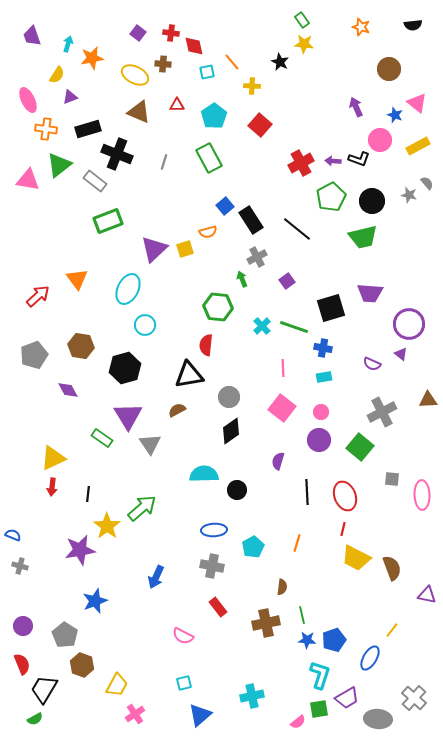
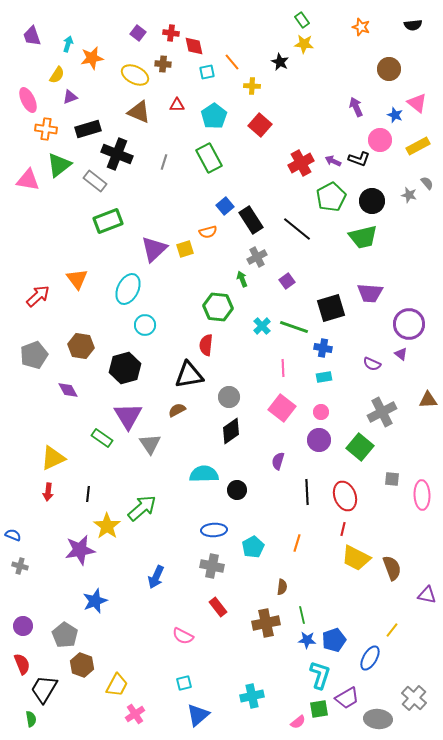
purple arrow at (333, 161): rotated 21 degrees clockwise
red arrow at (52, 487): moved 4 px left, 5 px down
blue triangle at (200, 715): moved 2 px left
green semicircle at (35, 719): moved 4 px left; rotated 70 degrees counterclockwise
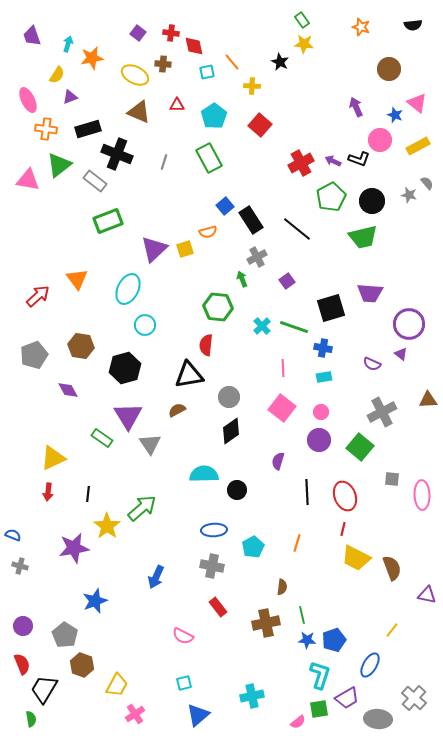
purple star at (80, 550): moved 6 px left, 2 px up
blue ellipse at (370, 658): moved 7 px down
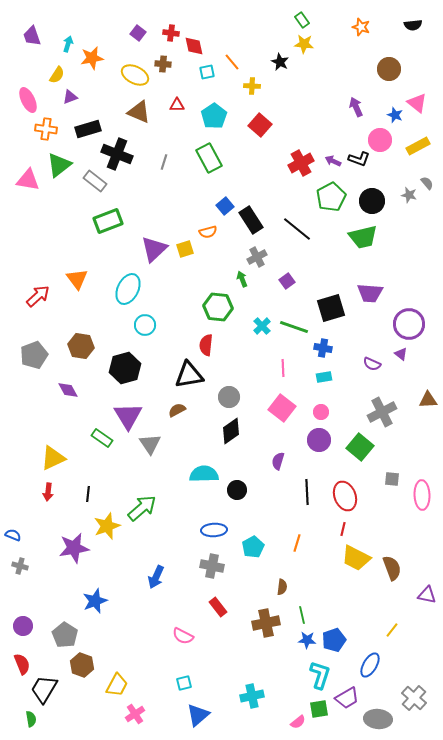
yellow star at (107, 526): rotated 16 degrees clockwise
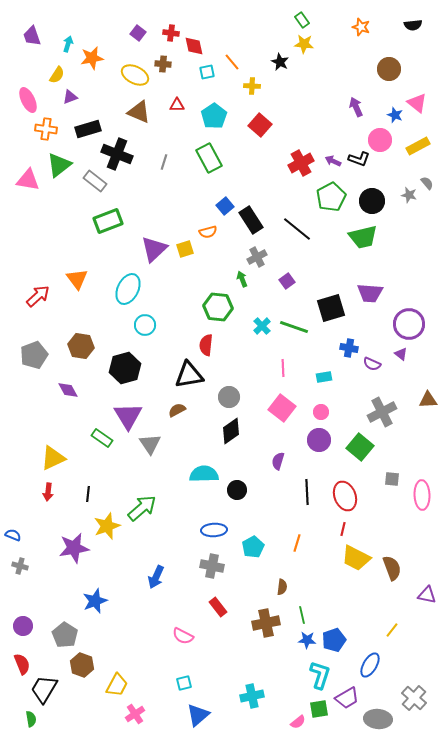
blue cross at (323, 348): moved 26 px right
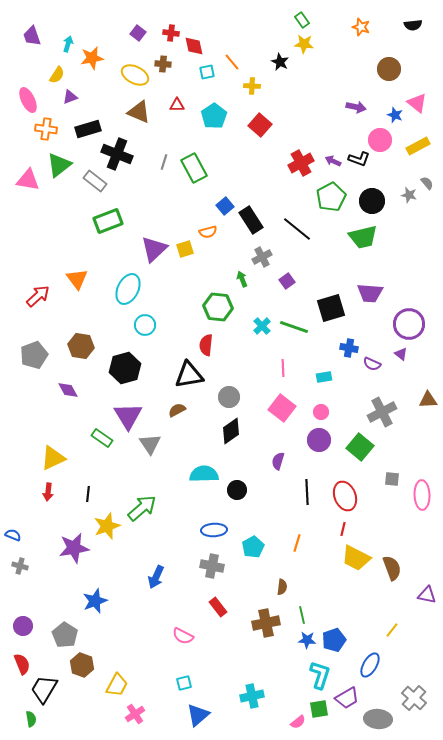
purple arrow at (356, 107): rotated 126 degrees clockwise
green rectangle at (209, 158): moved 15 px left, 10 px down
gray cross at (257, 257): moved 5 px right
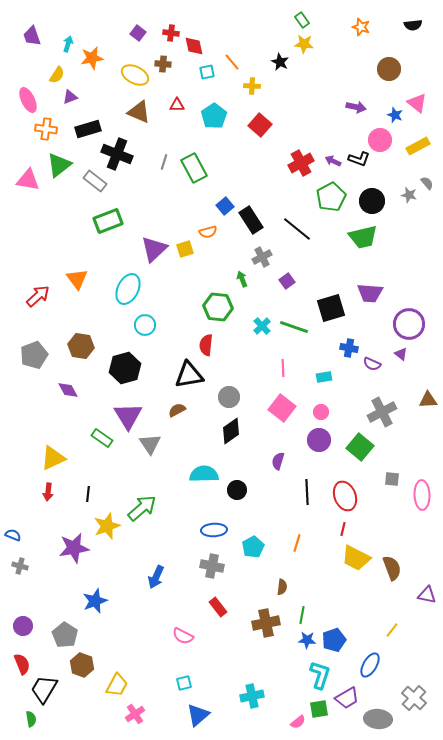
green line at (302, 615): rotated 24 degrees clockwise
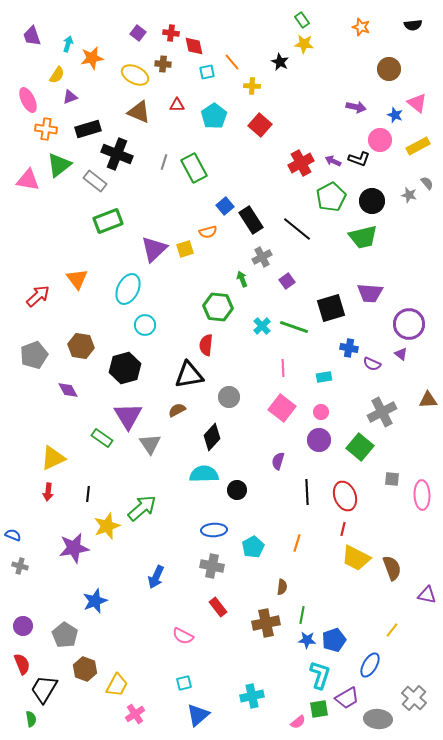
black diamond at (231, 431): moved 19 px left, 6 px down; rotated 12 degrees counterclockwise
brown hexagon at (82, 665): moved 3 px right, 4 px down
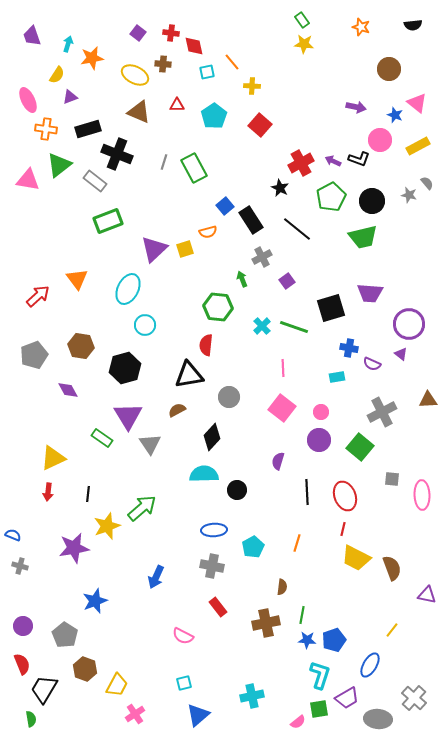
black star at (280, 62): moved 126 px down
cyan rectangle at (324, 377): moved 13 px right
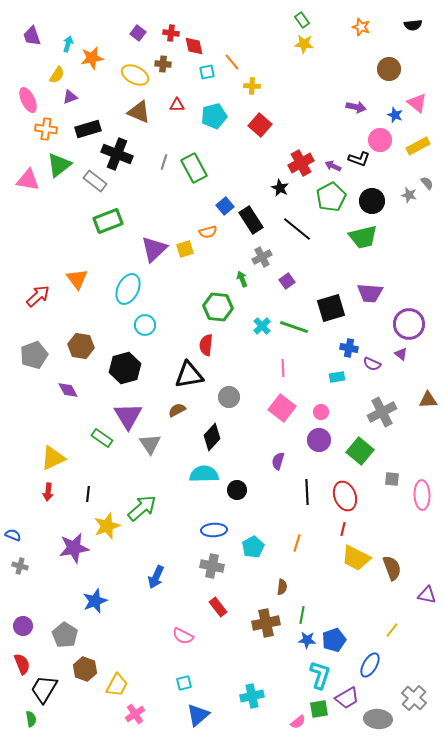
cyan pentagon at (214, 116): rotated 20 degrees clockwise
purple arrow at (333, 161): moved 5 px down
green square at (360, 447): moved 4 px down
